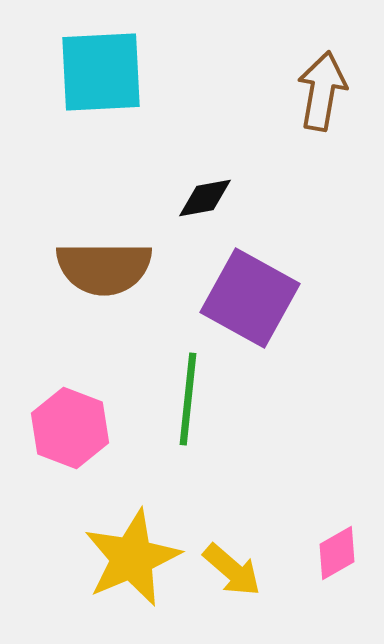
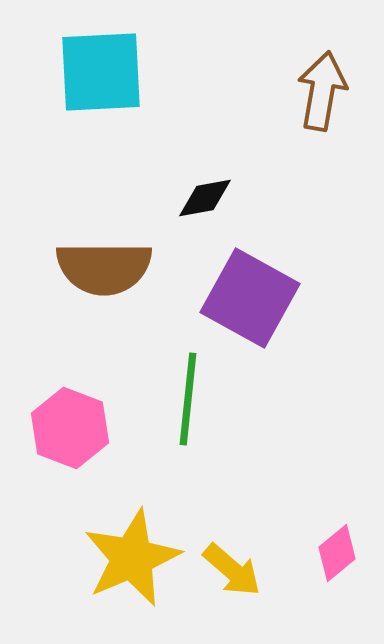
pink diamond: rotated 10 degrees counterclockwise
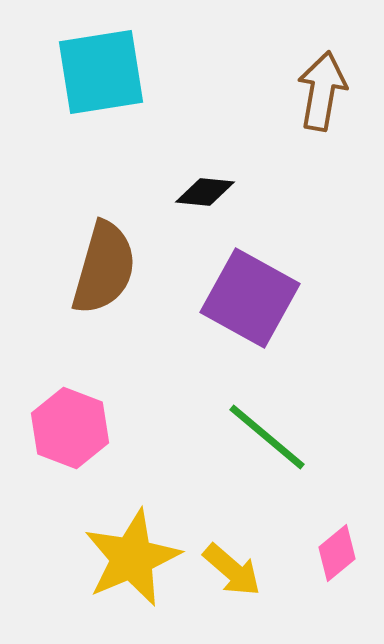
cyan square: rotated 6 degrees counterclockwise
black diamond: moved 6 px up; rotated 16 degrees clockwise
brown semicircle: rotated 74 degrees counterclockwise
green line: moved 79 px right, 38 px down; rotated 56 degrees counterclockwise
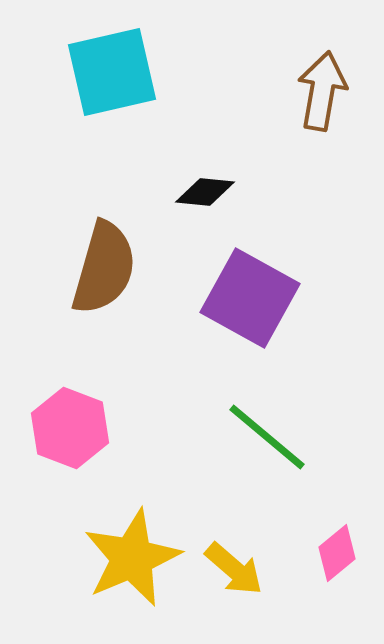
cyan square: moved 11 px right; rotated 4 degrees counterclockwise
yellow arrow: moved 2 px right, 1 px up
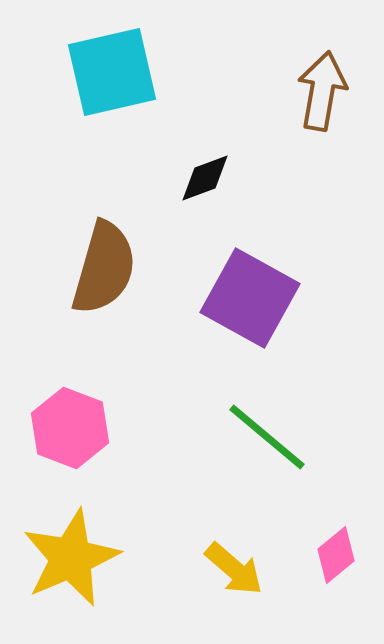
black diamond: moved 14 px up; rotated 26 degrees counterclockwise
pink diamond: moved 1 px left, 2 px down
yellow star: moved 61 px left
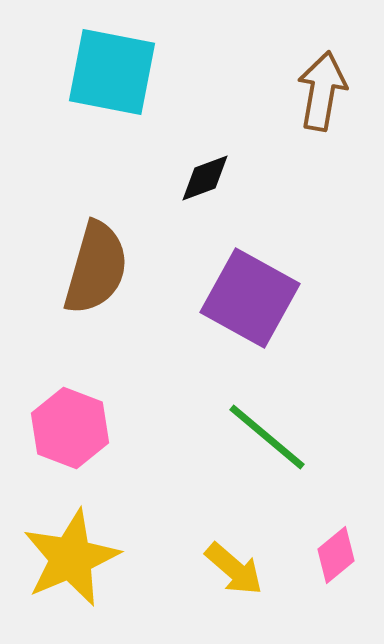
cyan square: rotated 24 degrees clockwise
brown semicircle: moved 8 px left
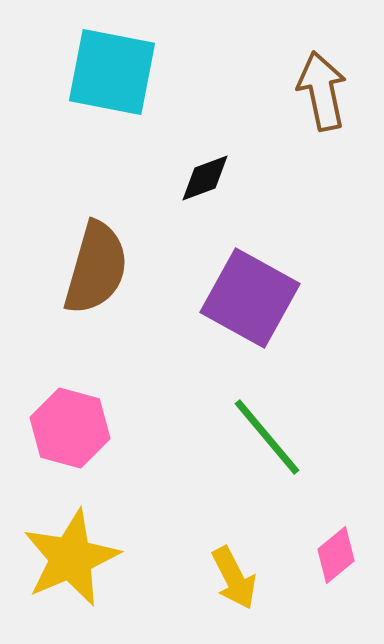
brown arrow: rotated 22 degrees counterclockwise
pink hexagon: rotated 6 degrees counterclockwise
green line: rotated 10 degrees clockwise
yellow arrow: moved 9 px down; rotated 22 degrees clockwise
